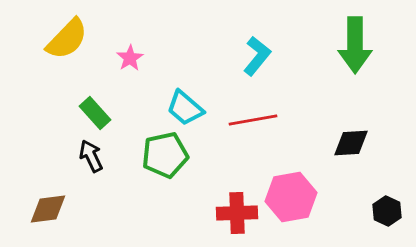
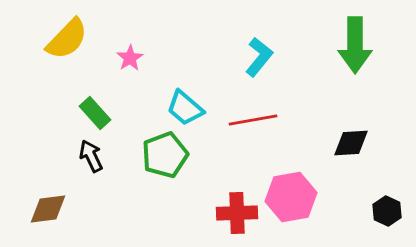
cyan L-shape: moved 2 px right, 1 px down
green pentagon: rotated 9 degrees counterclockwise
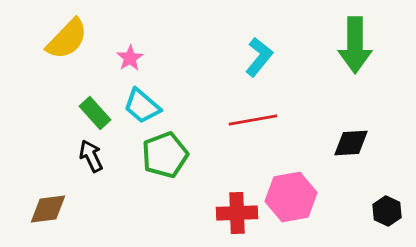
cyan trapezoid: moved 43 px left, 2 px up
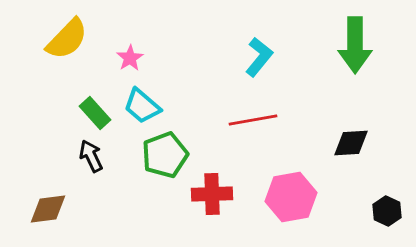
red cross: moved 25 px left, 19 px up
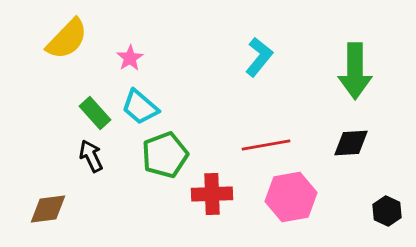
green arrow: moved 26 px down
cyan trapezoid: moved 2 px left, 1 px down
red line: moved 13 px right, 25 px down
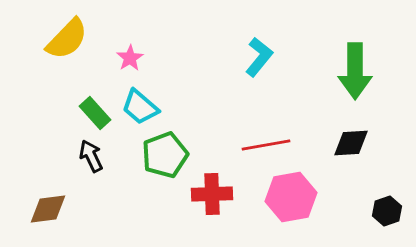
black hexagon: rotated 16 degrees clockwise
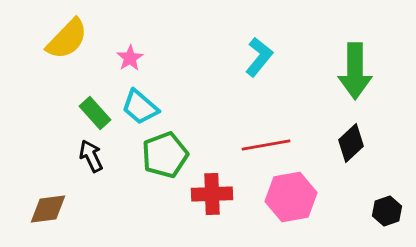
black diamond: rotated 39 degrees counterclockwise
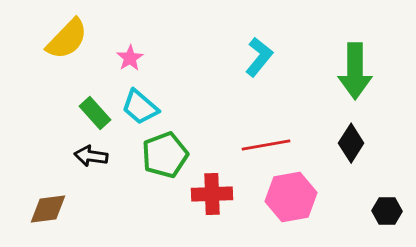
black diamond: rotated 15 degrees counterclockwise
black arrow: rotated 56 degrees counterclockwise
black hexagon: rotated 20 degrees clockwise
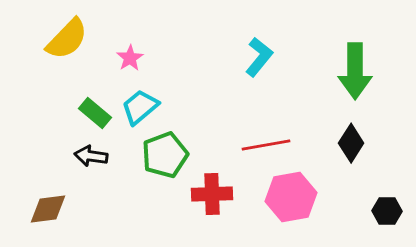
cyan trapezoid: rotated 99 degrees clockwise
green rectangle: rotated 8 degrees counterclockwise
